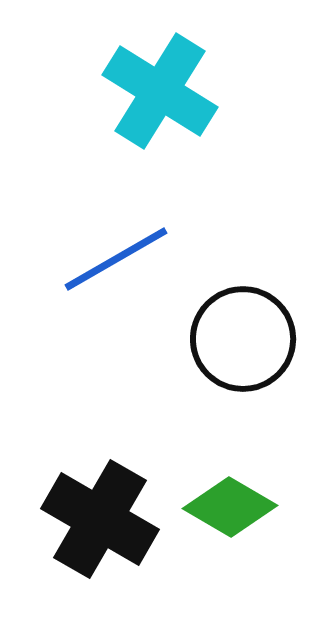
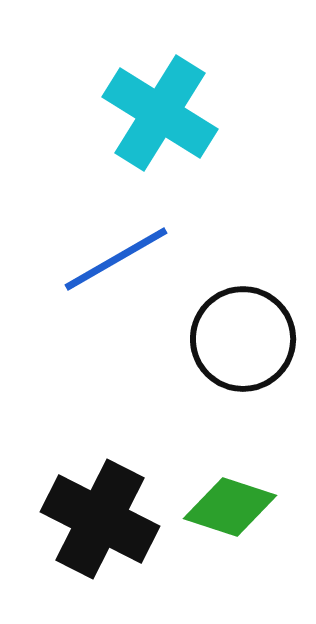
cyan cross: moved 22 px down
green diamond: rotated 12 degrees counterclockwise
black cross: rotated 3 degrees counterclockwise
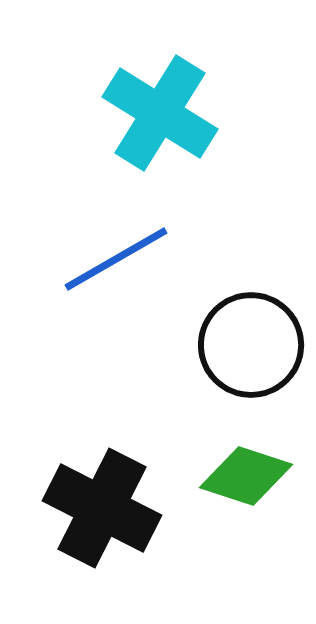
black circle: moved 8 px right, 6 px down
green diamond: moved 16 px right, 31 px up
black cross: moved 2 px right, 11 px up
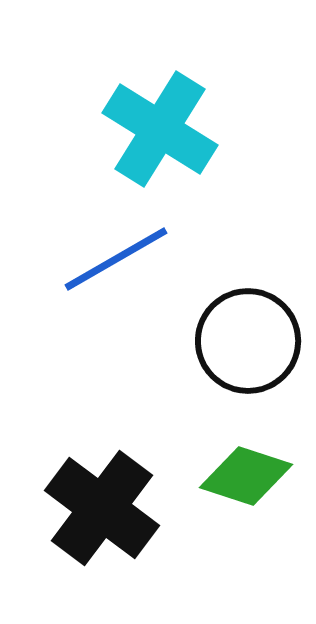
cyan cross: moved 16 px down
black circle: moved 3 px left, 4 px up
black cross: rotated 10 degrees clockwise
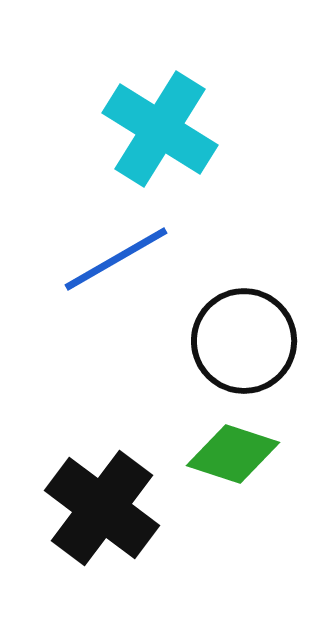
black circle: moved 4 px left
green diamond: moved 13 px left, 22 px up
